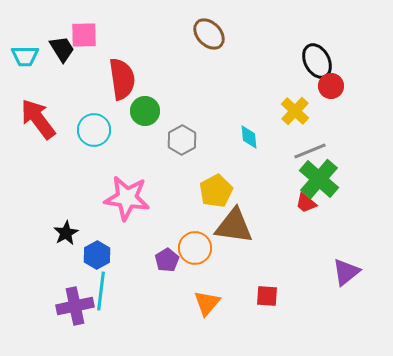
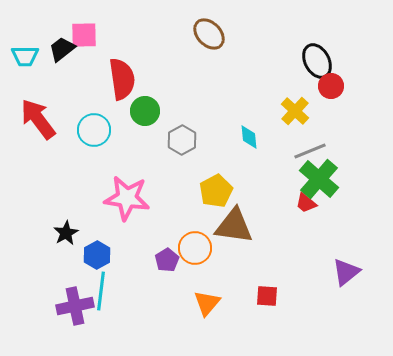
black trapezoid: rotated 96 degrees counterclockwise
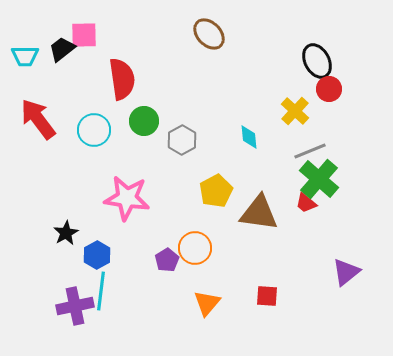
red circle: moved 2 px left, 3 px down
green circle: moved 1 px left, 10 px down
brown triangle: moved 25 px right, 13 px up
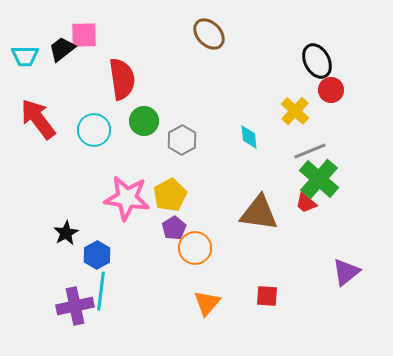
red circle: moved 2 px right, 1 px down
yellow pentagon: moved 46 px left, 4 px down
purple pentagon: moved 7 px right, 32 px up
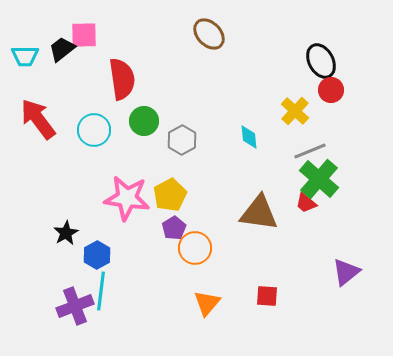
black ellipse: moved 4 px right
purple cross: rotated 9 degrees counterclockwise
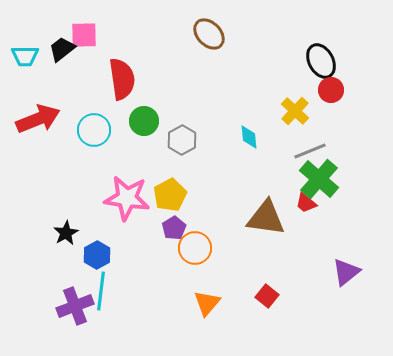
red arrow: rotated 105 degrees clockwise
brown triangle: moved 7 px right, 5 px down
red square: rotated 35 degrees clockwise
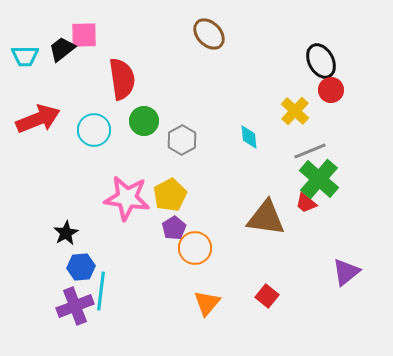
blue hexagon: moved 16 px left, 12 px down; rotated 24 degrees clockwise
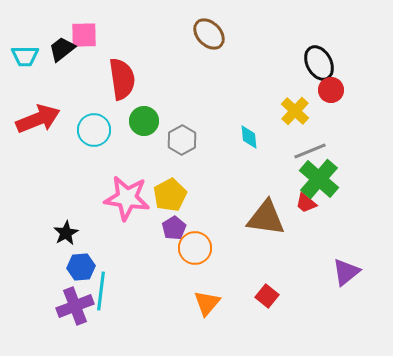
black ellipse: moved 2 px left, 2 px down
